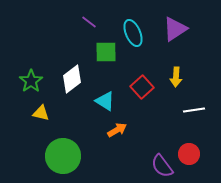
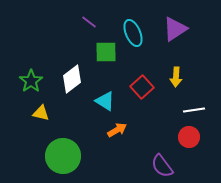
red circle: moved 17 px up
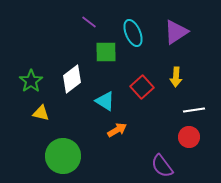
purple triangle: moved 1 px right, 3 px down
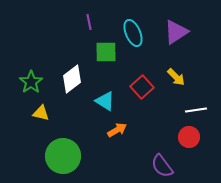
purple line: rotated 42 degrees clockwise
yellow arrow: rotated 48 degrees counterclockwise
green star: moved 1 px down
white line: moved 2 px right
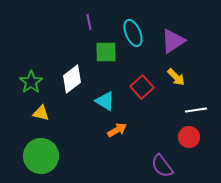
purple triangle: moved 3 px left, 9 px down
green circle: moved 22 px left
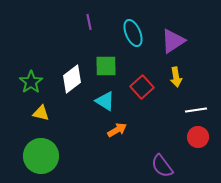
green square: moved 14 px down
yellow arrow: rotated 36 degrees clockwise
red circle: moved 9 px right
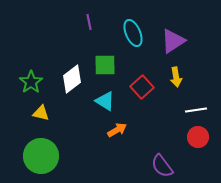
green square: moved 1 px left, 1 px up
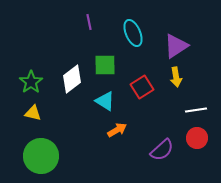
purple triangle: moved 3 px right, 5 px down
red square: rotated 10 degrees clockwise
yellow triangle: moved 8 px left
red circle: moved 1 px left, 1 px down
purple semicircle: moved 16 px up; rotated 95 degrees counterclockwise
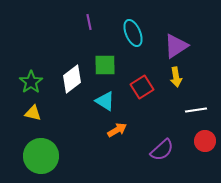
red circle: moved 8 px right, 3 px down
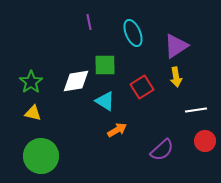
white diamond: moved 4 px right, 2 px down; rotated 28 degrees clockwise
